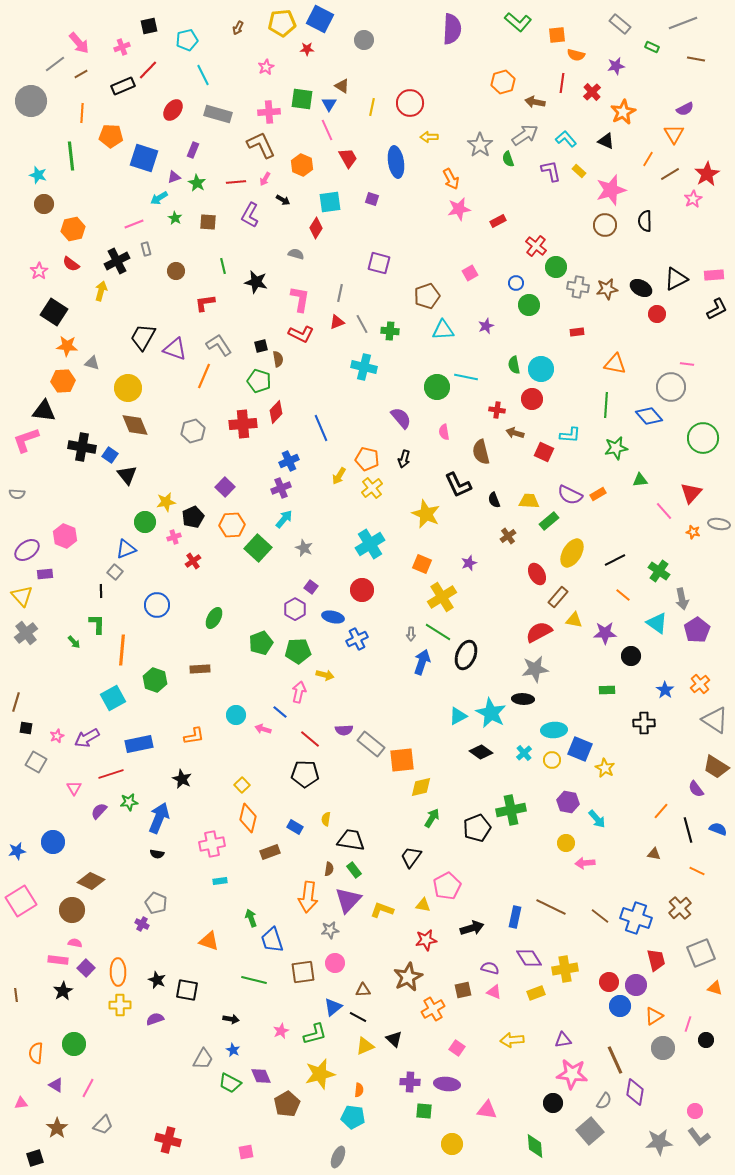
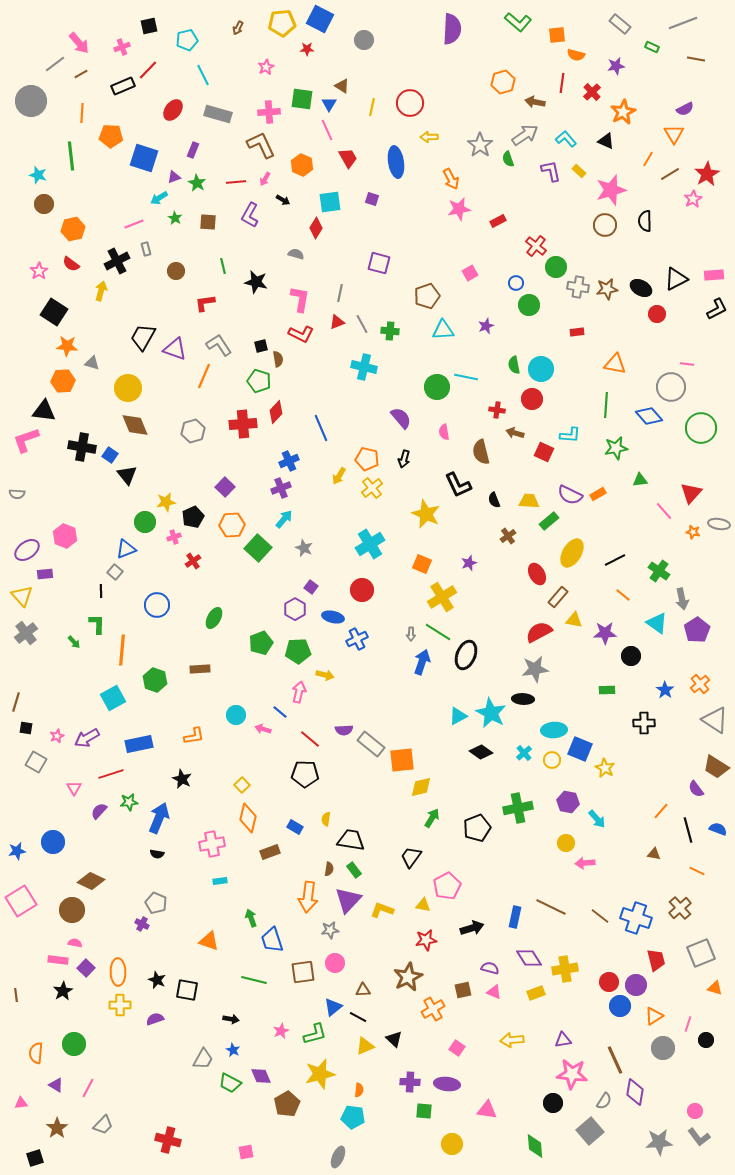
green circle at (703, 438): moved 2 px left, 10 px up
green cross at (511, 810): moved 7 px right, 2 px up
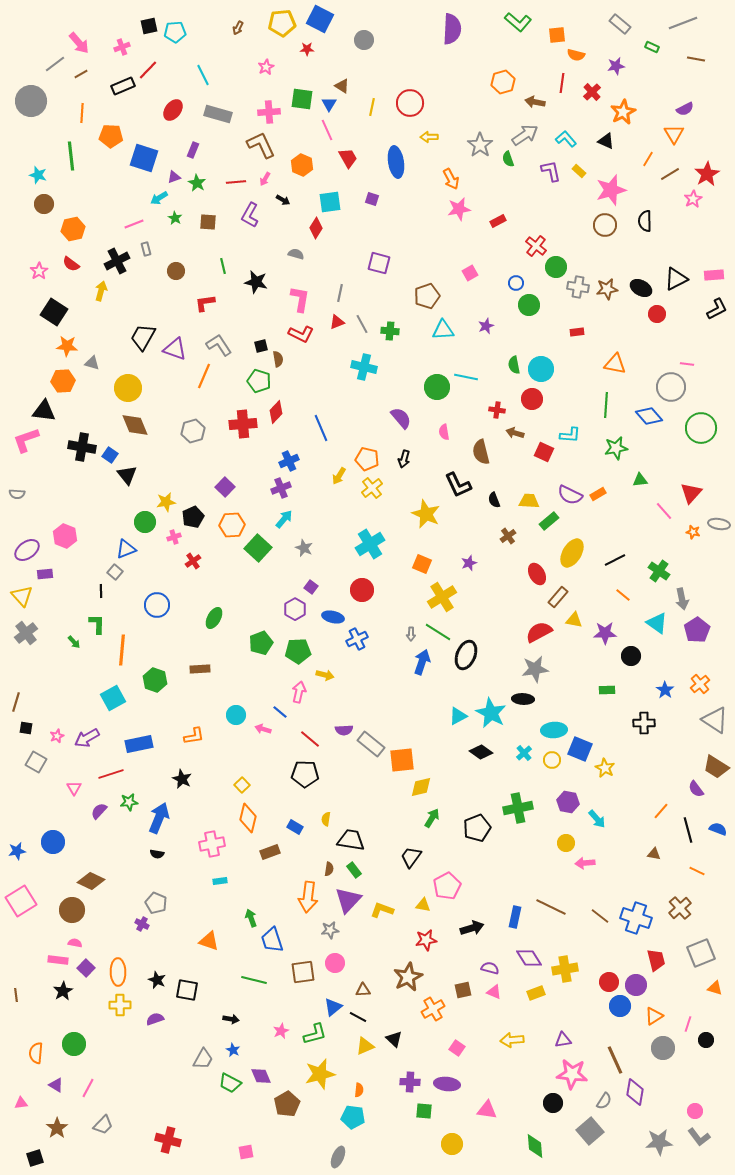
cyan pentagon at (187, 40): moved 12 px left, 8 px up; rotated 10 degrees clockwise
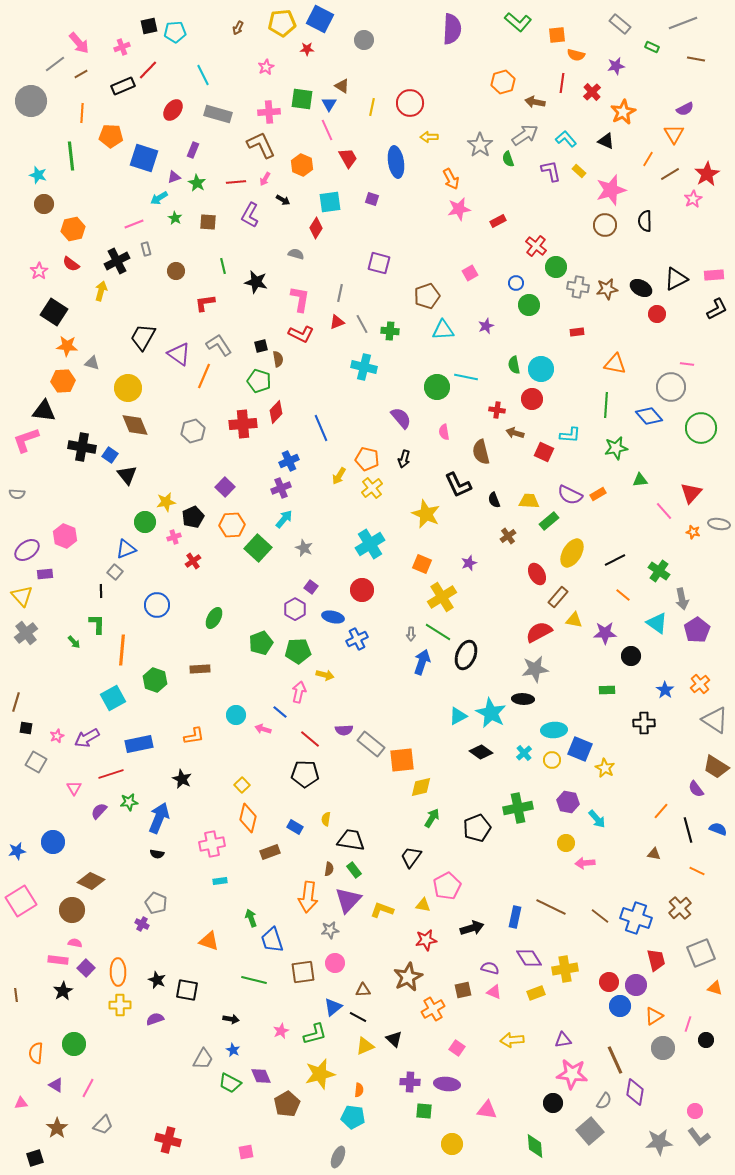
purple triangle at (175, 349): moved 4 px right, 5 px down; rotated 15 degrees clockwise
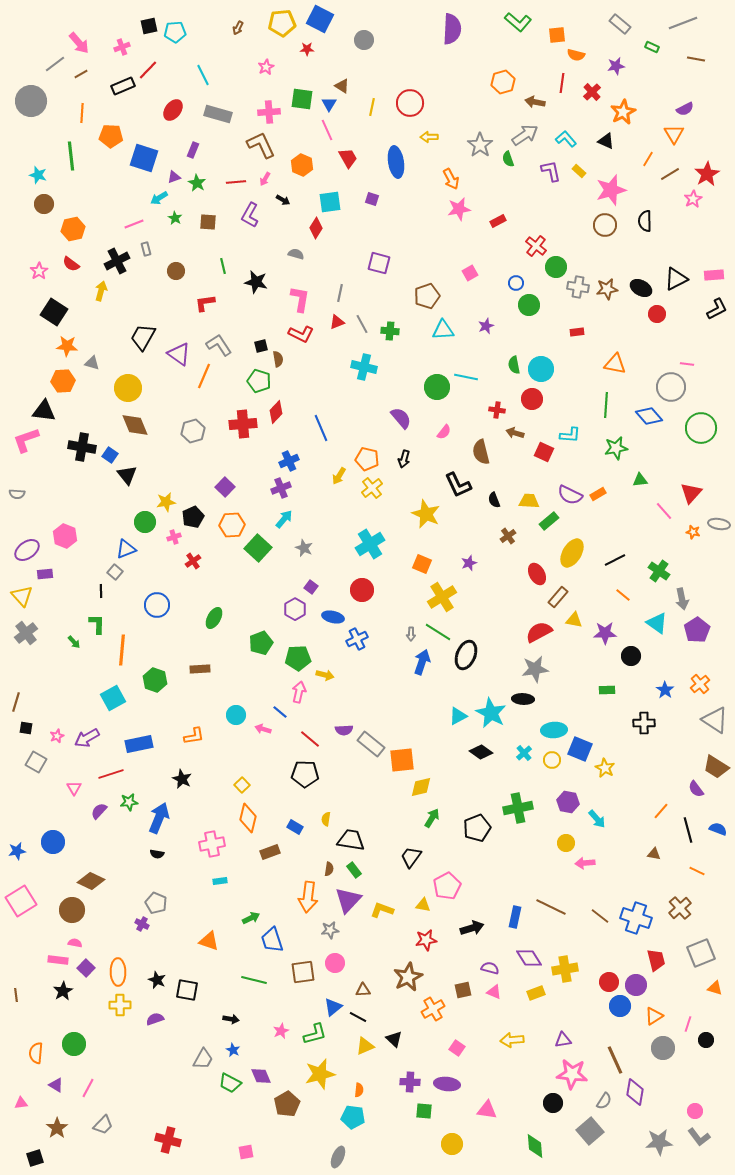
pink semicircle at (444, 432): rotated 133 degrees counterclockwise
green pentagon at (298, 651): moved 7 px down
green arrow at (251, 918): rotated 84 degrees clockwise
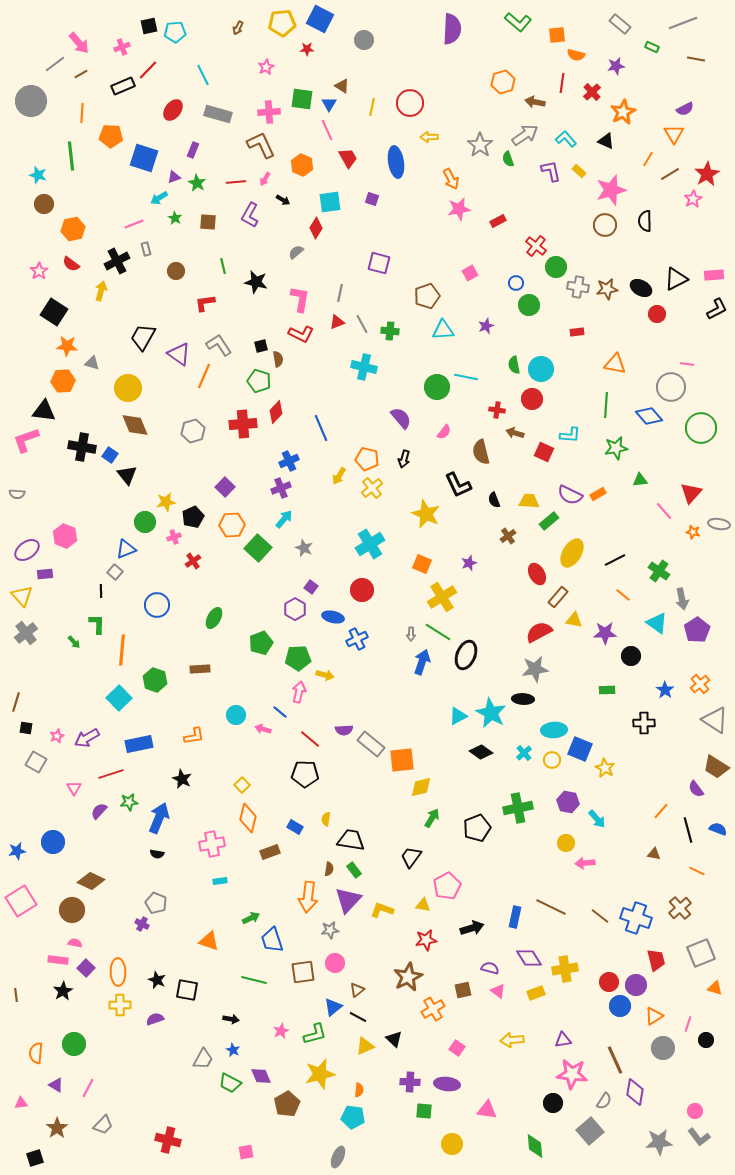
gray semicircle at (296, 254): moved 2 px up; rotated 56 degrees counterclockwise
cyan square at (113, 698): moved 6 px right; rotated 15 degrees counterclockwise
brown triangle at (363, 990): moved 6 px left; rotated 35 degrees counterclockwise
pink triangle at (494, 992): moved 4 px right, 1 px up; rotated 14 degrees clockwise
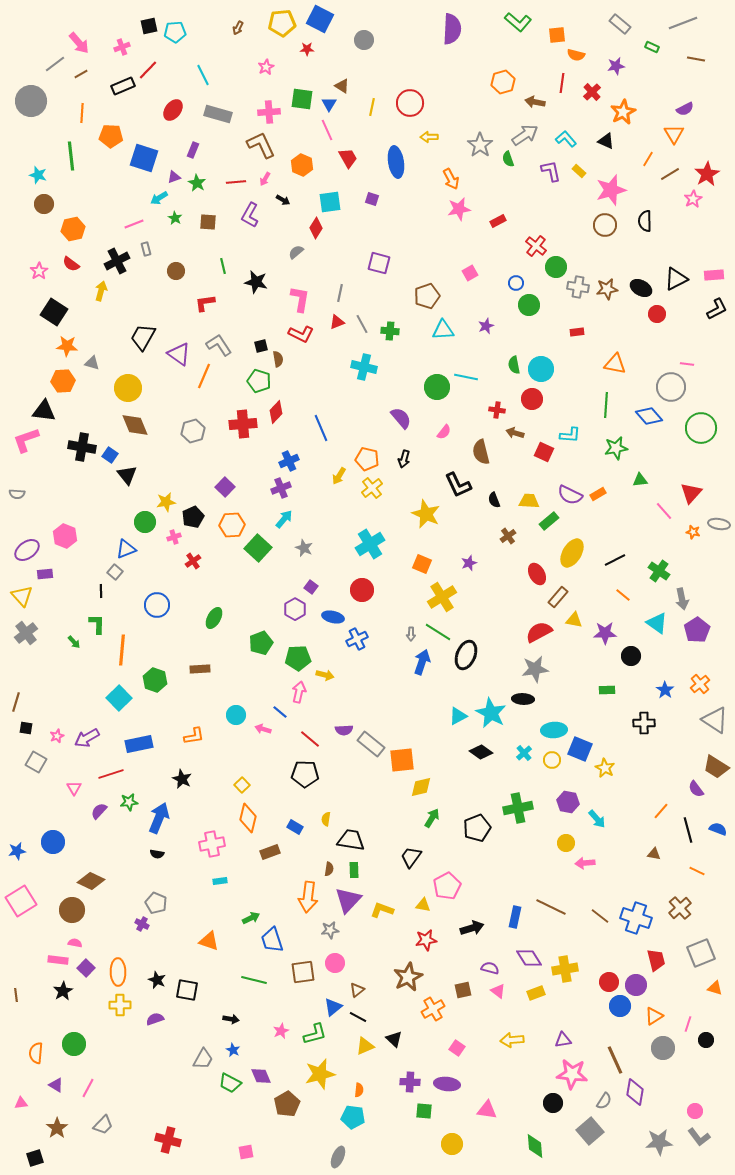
green rectangle at (354, 870): rotated 35 degrees clockwise
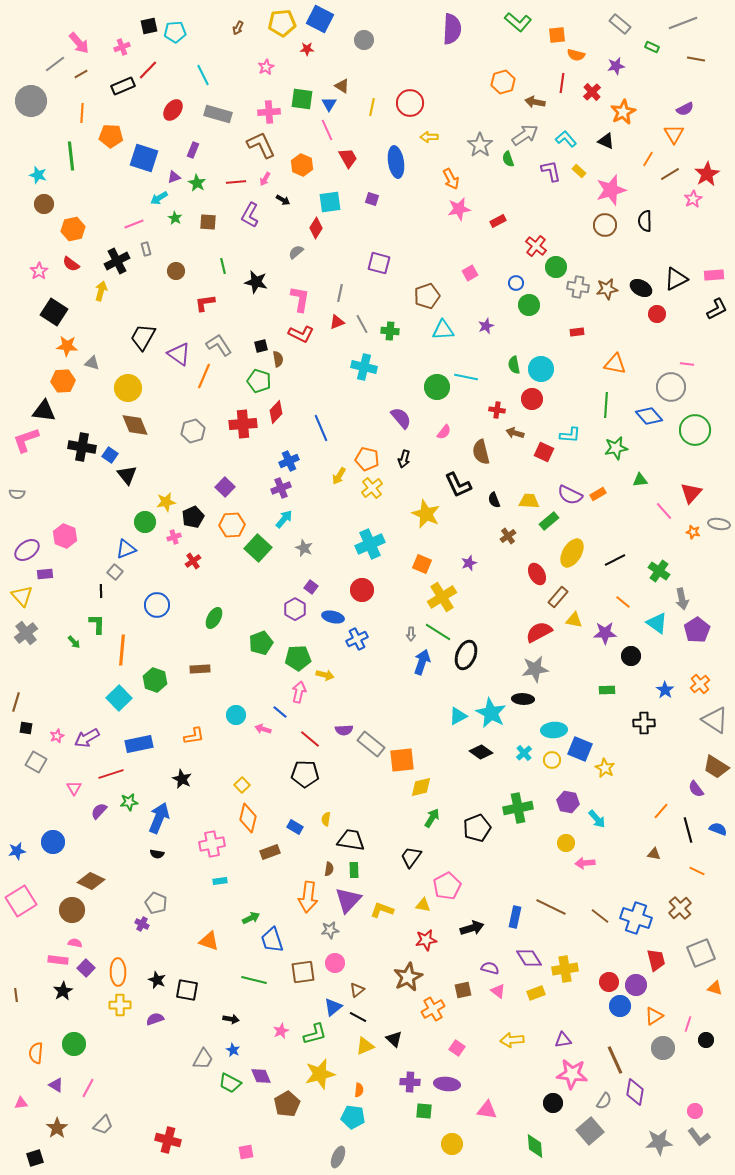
green circle at (701, 428): moved 6 px left, 2 px down
cyan cross at (370, 544): rotated 8 degrees clockwise
orange line at (623, 595): moved 7 px down
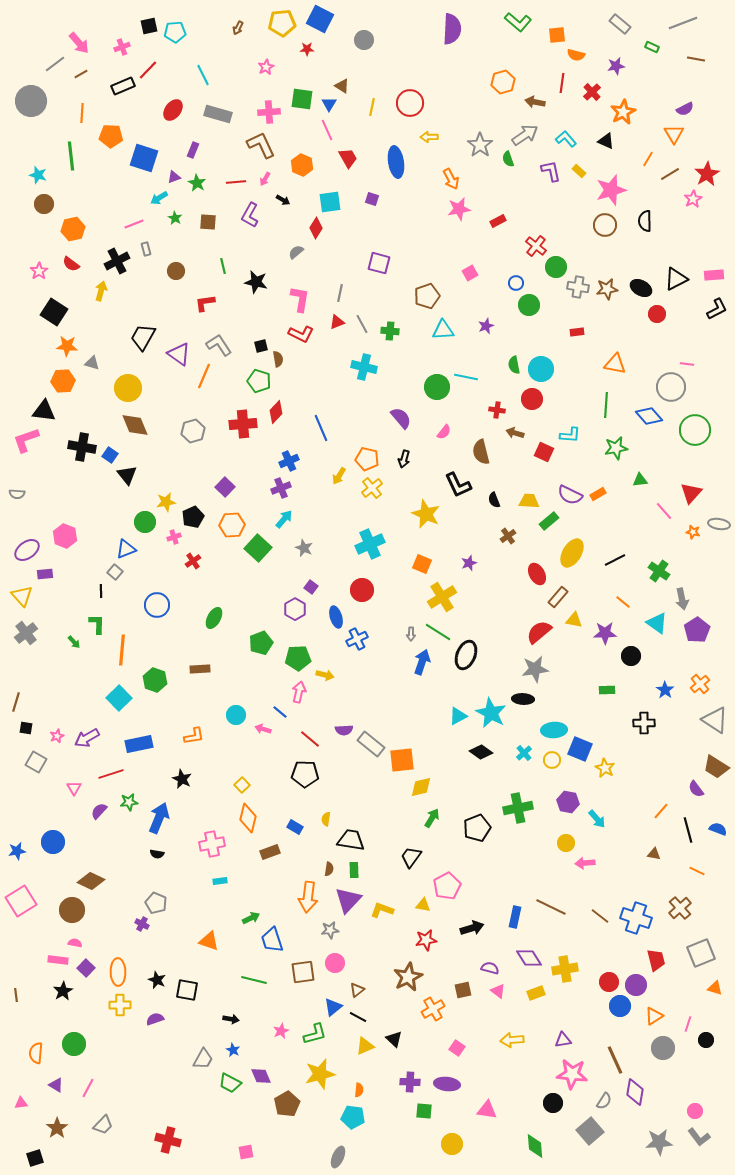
blue ellipse at (333, 617): moved 3 px right; rotated 60 degrees clockwise
red semicircle at (539, 632): rotated 12 degrees counterclockwise
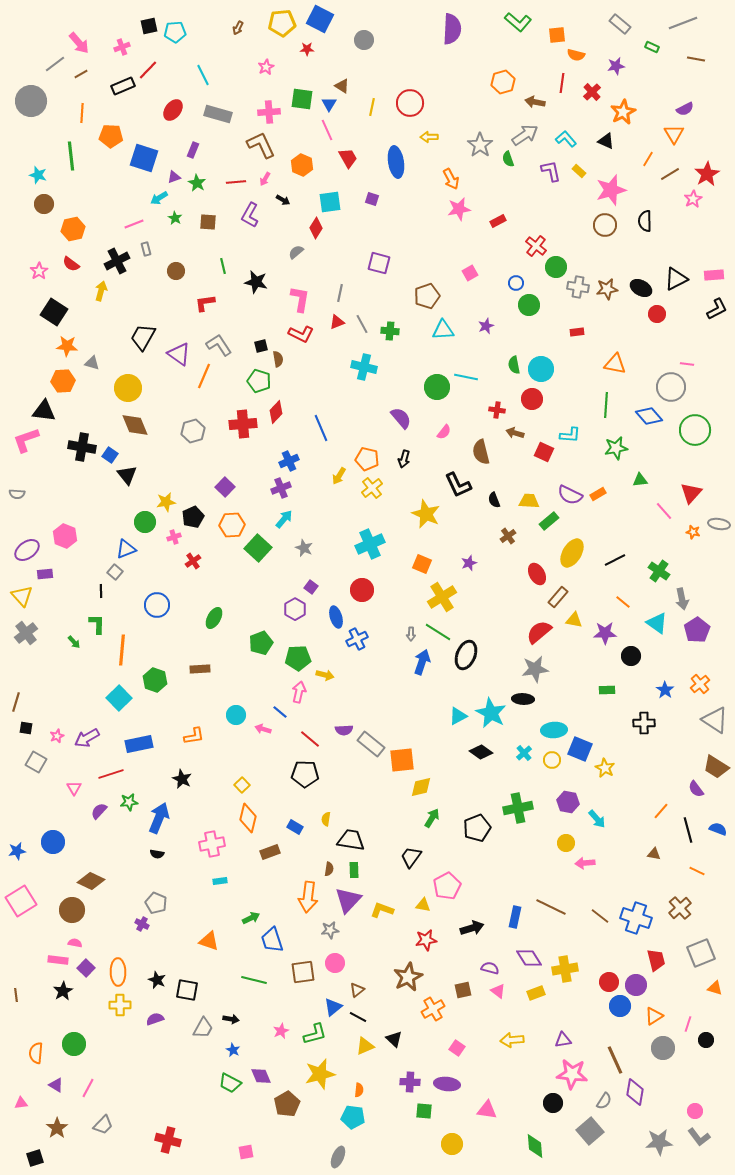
gray trapezoid at (203, 1059): moved 31 px up
